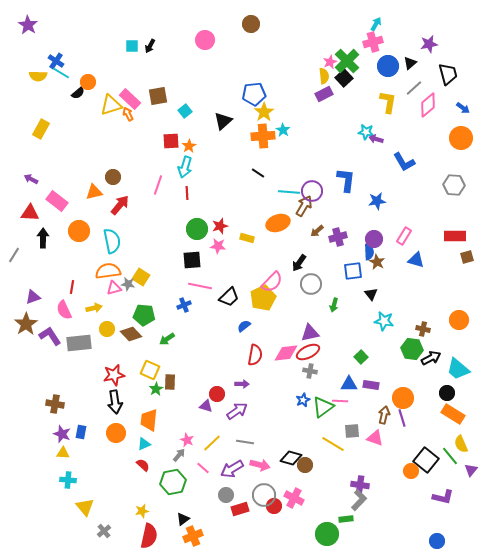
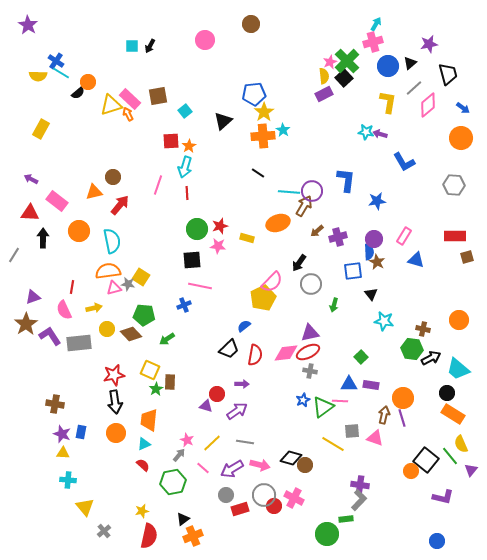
purple arrow at (376, 139): moved 4 px right, 5 px up
black trapezoid at (229, 297): moved 52 px down
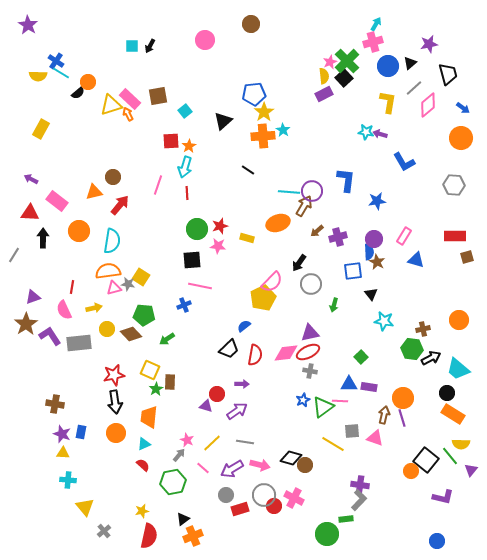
black line at (258, 173): moved 10 px left, 3 px up
cyan semicircle at (112, 241): rotated 20 degrees clockwise
brown cross at (423, 329): rotated 24 degrees counterclockwise
purple rectangle at (371, 385): moved 2 px left, 2 px down
orange trapezoid at (149, 420): moved 3 px up
yellow semicircle at (461, 444): rotated 66 degrees counterclockwise
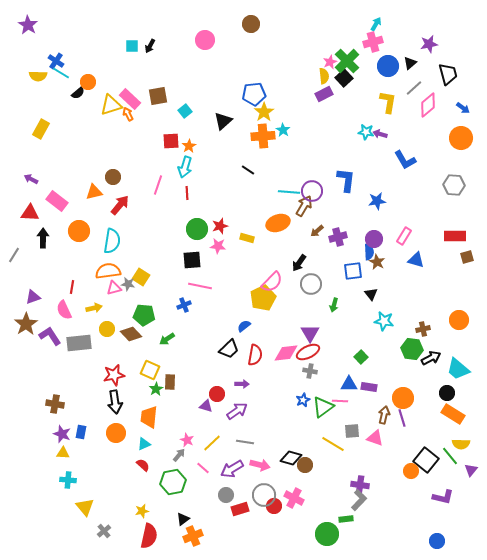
blue L-shape at (404, 162): moved 1 px right, 2 px up
purple triangle at (310, 333): rotated 48 degrees counterclockwise
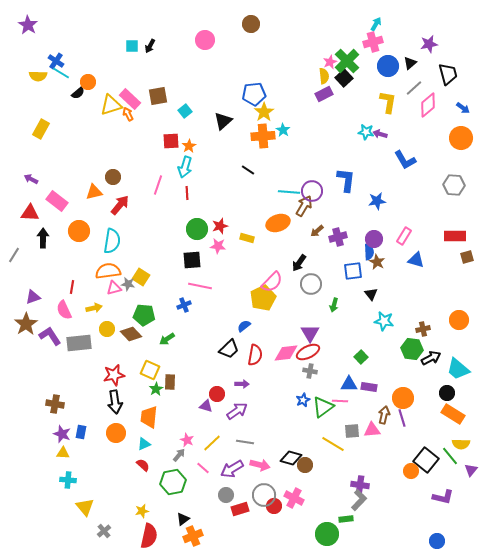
pink triangle at (375, 438): moved 3 px left, 8 px up; rotated 24 degrees counterclockwise
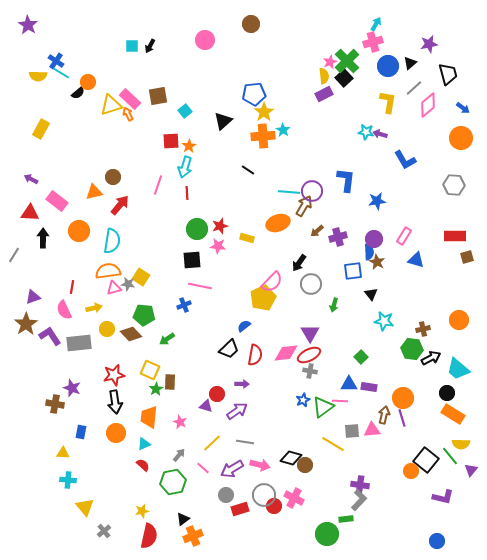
red ellipse at (308, 352): moved 1 px right, 3 px down
purple star at (62, 434): moved 10 px right, 46 px up
pink star at (187, 440): moved 7 px left, 18 px up
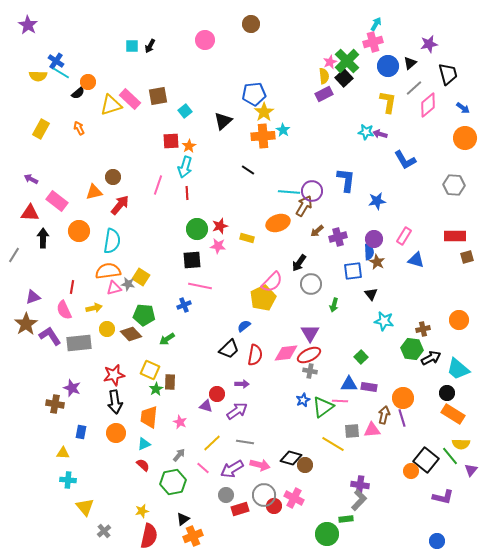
orange arrow at (128, 114): moved 49 px left, 14 px down
orange circle at (461, 138): moved 4 px right
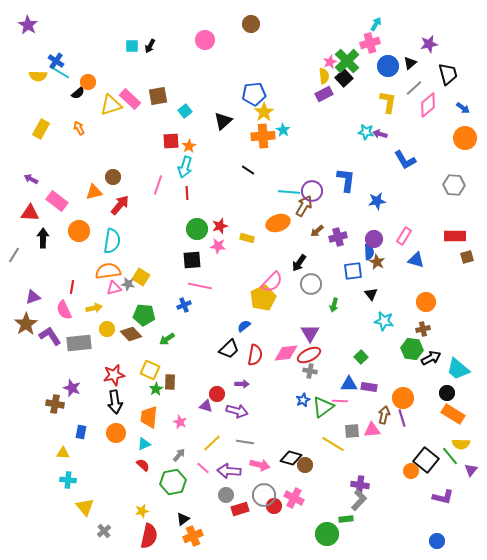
pink cross at (373, 42): moved 3 px left, 1 px down
orange circle at (459, 320): moved 33 px left, 18 px up
purple arrow at (237, 411): rotated 50 degrees clockwise
purple arrow at (232, 469): moved 3 px left, 2 px down; rotated 35 degrees clockwise
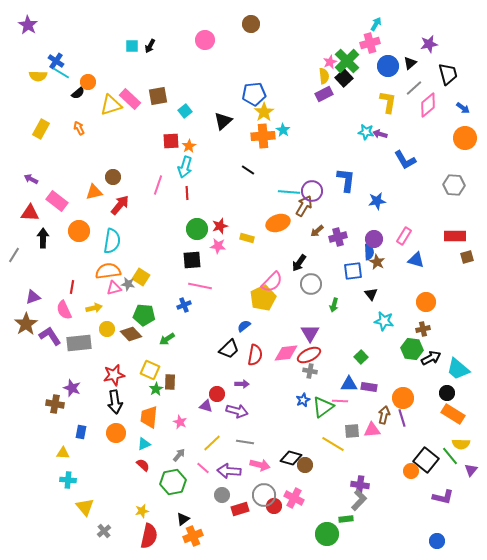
gray circle at (226, 495): moved 4 px left
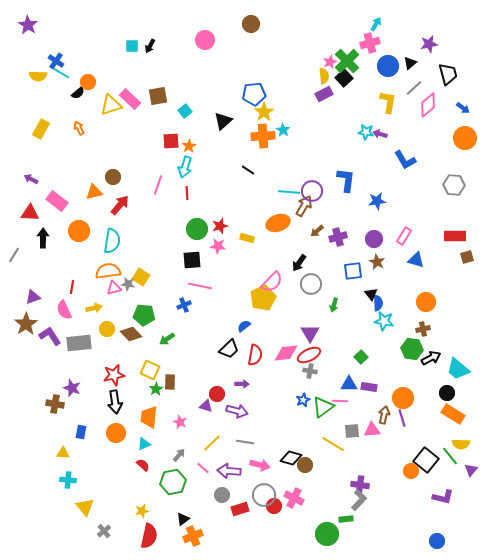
blue semicircle at (369, 252): moved 9 px right, 51 px down
